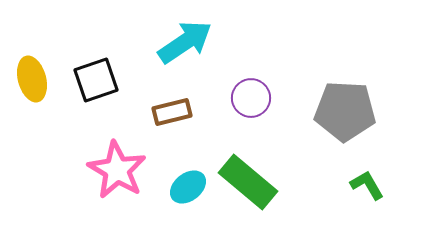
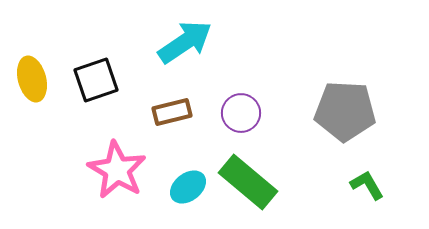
purple circle: moved 10 px left, 15 px down
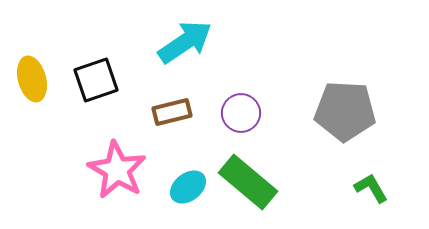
green L-shape: moved 4 px right, 3 px down
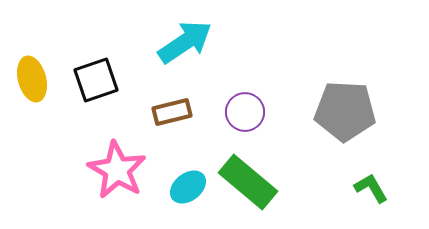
purple circle: moved 4 px right, 1 px up
